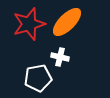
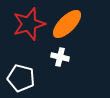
orange ellipse: moved 2 px down
white pentagon: moved 17 px left; rotated 24 degrees clockwise
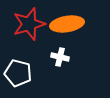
orange ellipse: rotated 36 degrees clockwise
white pentagon: moved 3 px left, 5 px up
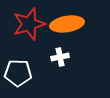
white cross: rotated 24 degrees counterclockwise
white pentagon: rotated 12 degrees counterclockwise
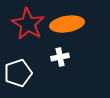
red star: moved 1 px left; rotated 24 degrees counterclockwise
white pentagon: rotated 20 degrees counterclockwise
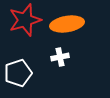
red star: moved 3 px left, 4 px up; rotated 24 degrees clockwise
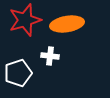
white cross: moved 10 px left, 1 px up; rotated 18 degrees clockwise
